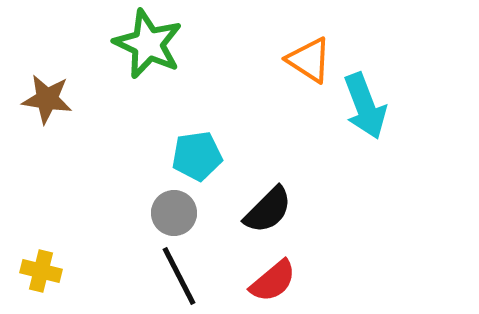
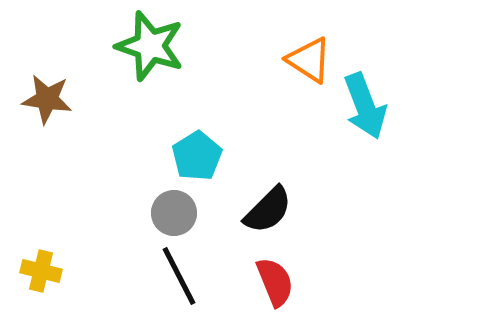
green star: moved 2 px right, 2 px down; rotated 6 degrees counterclockwise
cyan pentagon: rotated 24 degrees counterclockwise
red semicircle: moved 2 px right, 1 px down; rotated 72 degrees counterclockwise
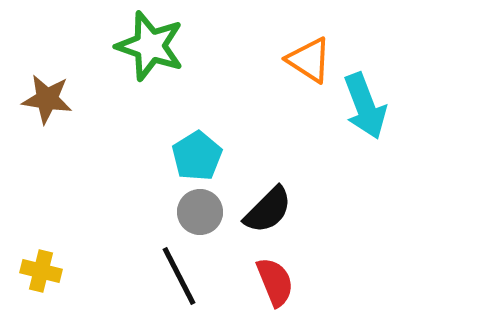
gray circle: moved 26 px right, 1 px up
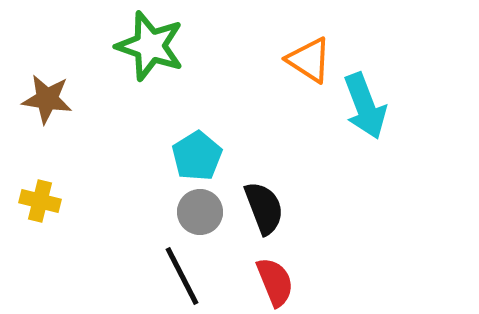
black semicircle: moved 4 px left, 2 px up; rotated 66 degrees counterclockwise
yellow cross: moved 1 px left, 70 px up
black line: moved 3 px right
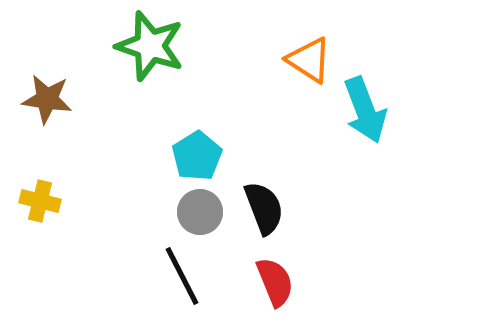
cyan arrow: moved 4 px down
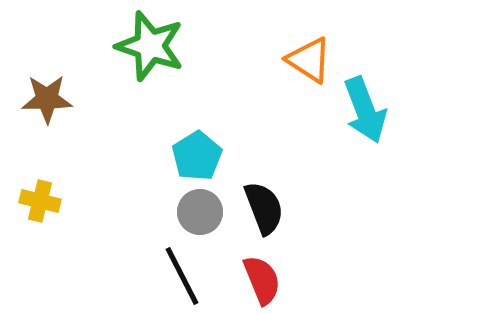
brown star: rotated 9 degrees counterclockwise
red semicircle: moved 13 px left, 2 px up
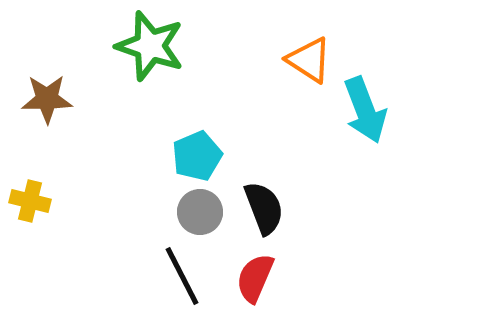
cyan pentagon: rotated 9 degrees clockwise
yellow cross: moved 10 px left
red semicircle: moved 7 px left, 2 px up; rotated 135 degrees counterclockwise
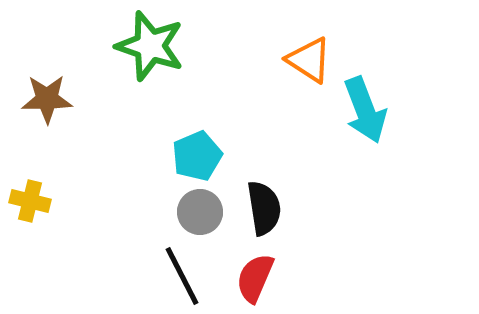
black semicircle: rotated 12 degrees clockwise
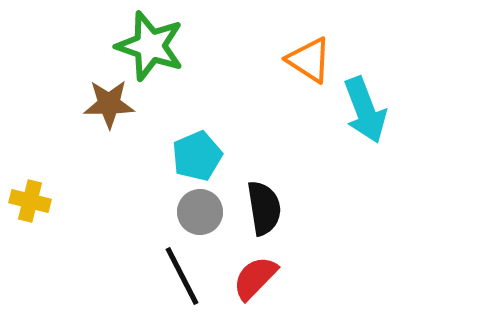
brown star: moved 62 px right, 5 px down
red semicircle: rotated 21 degrees clockwise
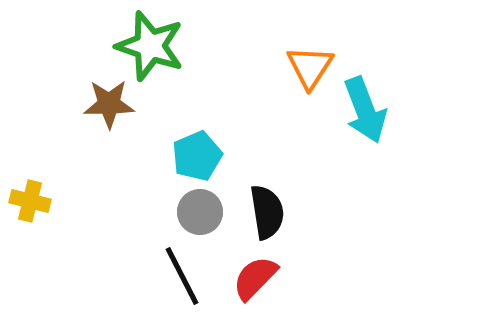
orange triangle: moved 1 px right, 7 px down; rotated 30 degrees clockwise
black semicircle: moved 3 px right, 4 px down
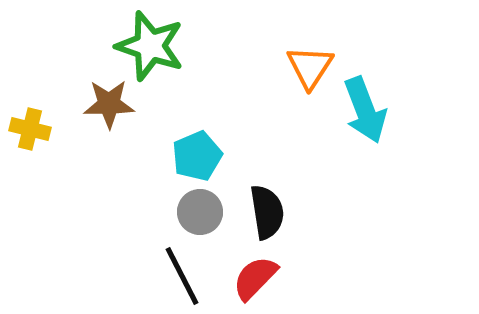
yellow cross: moved 72 px up
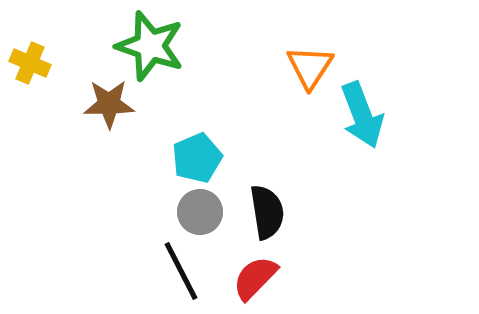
cyan arrow: moved 3 px left, 5 px down
yellow cross: moved 66 px up; rotated 9 degrees clockwise
cyan pentagon: moved 2 px down
black line: moved 1 px left, 5 px up
